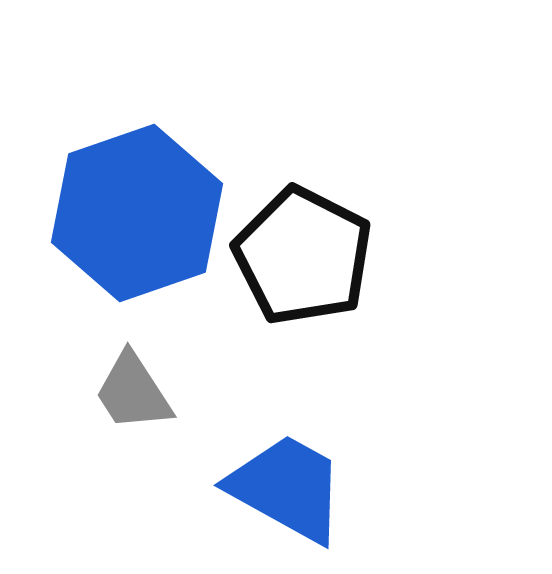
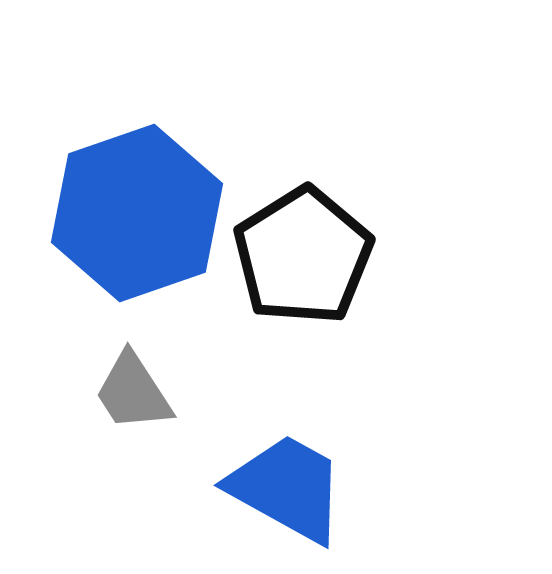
black pentagon: rotated 13 degrees clockwise
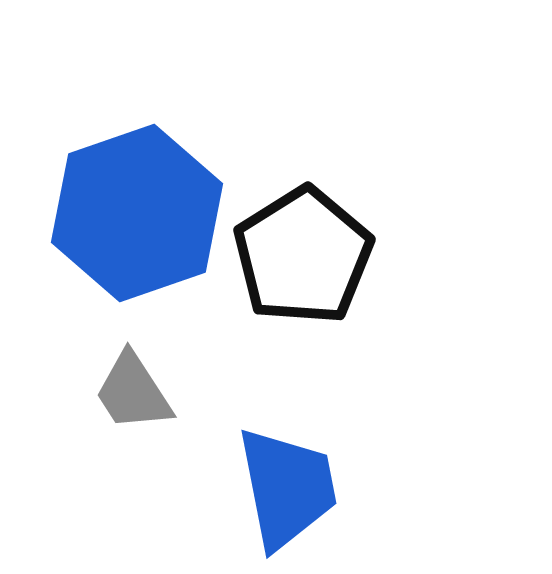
blue trapezoid: rotated 50 degrees clockwise
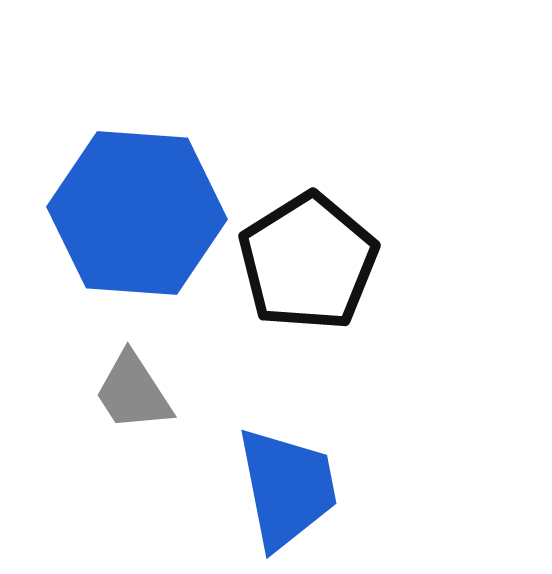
blue hexagon: rotated 23 degrees clockwise
black pentagon: moved 5 px right, 6 px down
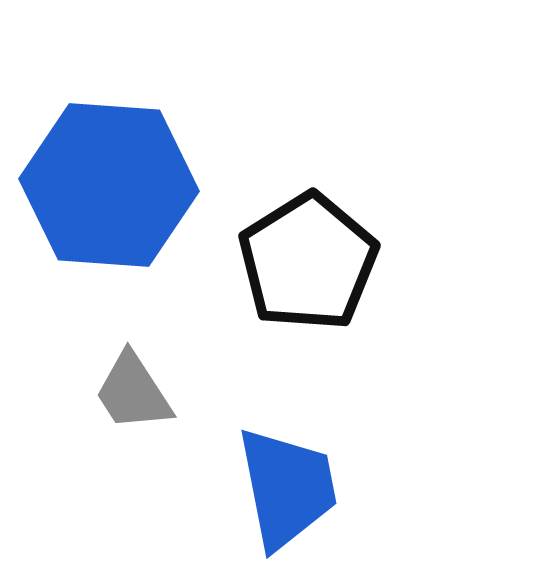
blue hexagon: moved 28 px left, 28 px up
